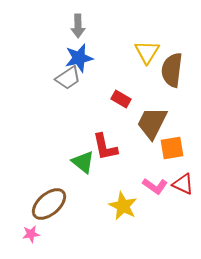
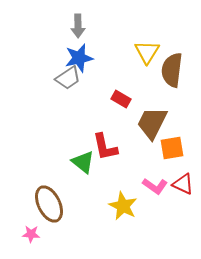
brown ellipse: rotated 75 degrees counterclockwise
pink star: rotated 12 degrees clockwise
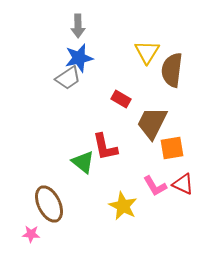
pink L-shape: rotated 25 degrees clockwise
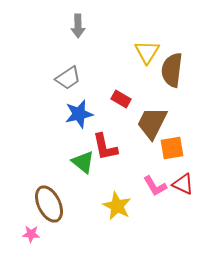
blue star: moved 56 px down
yellow star: moved 6 px left
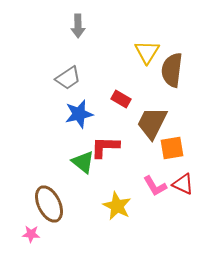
red L-shape: rotated 104 degrees clockwise
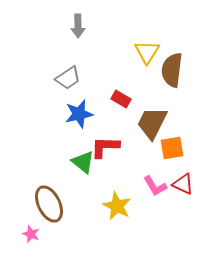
pink star: rotated 18 degrees clockwise
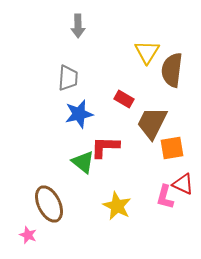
gray trapezoid: rotated 52 degrees counterclockwise
red rectangle: moved 3 px right
pink L-shape: moved 10 px right, 11 px down; rotated 45 degrees clockwise
pink star: moved 3 px left, 1 px down
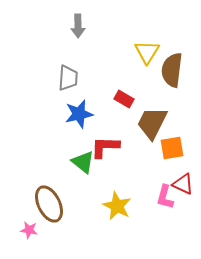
pink star: moved 1 px right, 5 px up; rotated 12 degrees counterclockwise
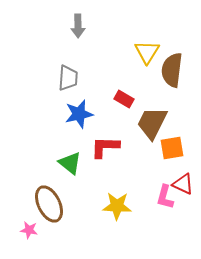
green triangle: moved 13 px left, 1 px down
yellow star: rotated 24 degrees counterclockwise
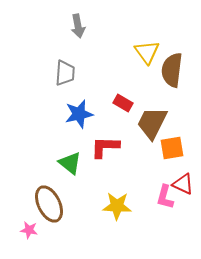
gray arrow: rotated 10 degrees counterclockwise
yellow triangle: rotated 8 degrees counterclockwise
gray trapezoid: moved 3 px left, 5 px up
red rectangle: moved 1 px left, 4 px down
